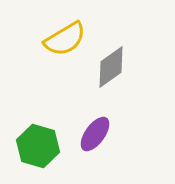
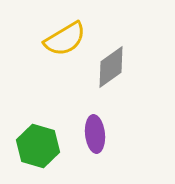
purple ellipse: rotated 42 degrees counterclockwise
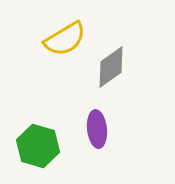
purple ellipse: moved 2 px right, 5 px up
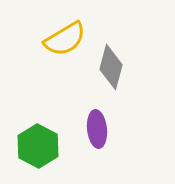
gray diamond: rotated 39 degrees counterclockwise
green hexagon: rotated 12 degrees clockwise
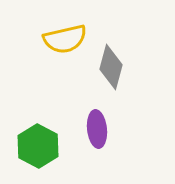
yellow semicircle: rotated 18 degrees clockwise
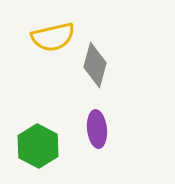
yellow semicircle: moved 12 px left, 2 px up
gray diamond: moved 16 px left, 2 px up
